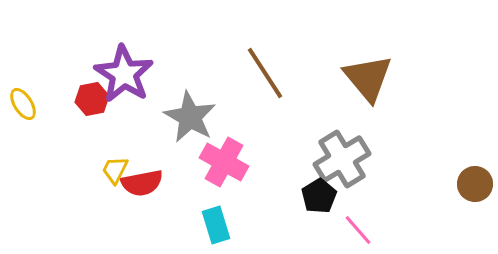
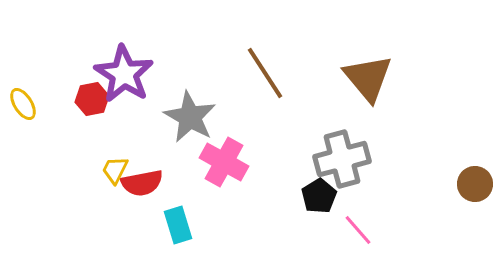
gray cross: rotated 16 degrees clockwise
cyan rectangle: moved 38 px left
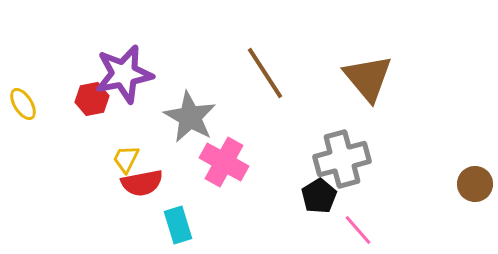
purple star: rotated 28 degrees clockwise
yellow trapezoid: moved 11 px right, 11 px up
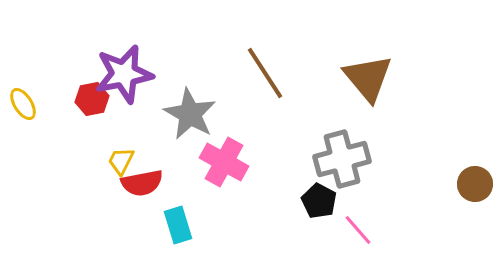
gray star: moved 3 px up
yellow trapezoid: moved 5 px left, 2 px down
black pentagon: moved 5 px down; rotated 12 degrees counterclockwise
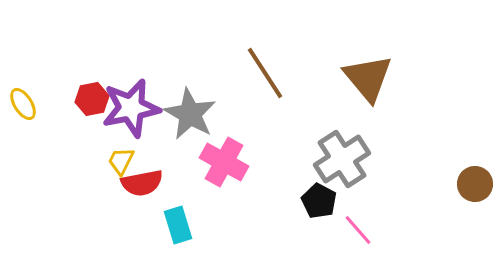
purple star: moved 7 px right, 34 px down
gray cross: rotated 18 degrees counterclockwise
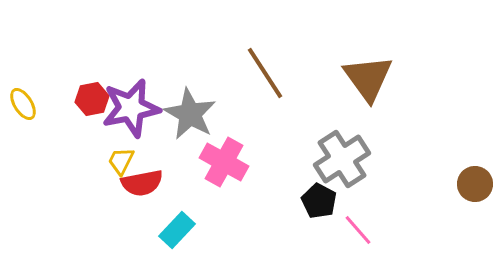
brown triangle: rotated 4 degrees clockwise
cyan rectangle: moved 1 px left, 5 px down; rotated 60 degrees clockwise
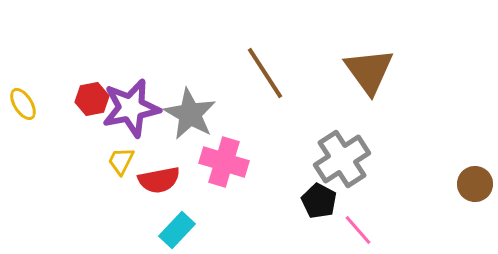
brown triangle: moved 1 px right, 7 px up
pink cross: rotated 12 degrees counterclockwise
red semicircle: moved 17 px right, 3 px up
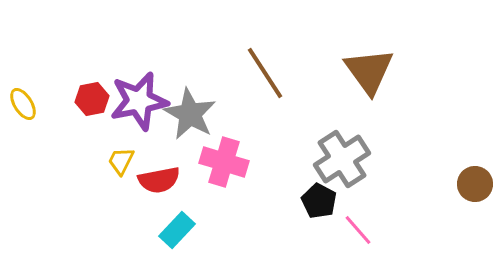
purple star: moved 8 px right, 7 px up
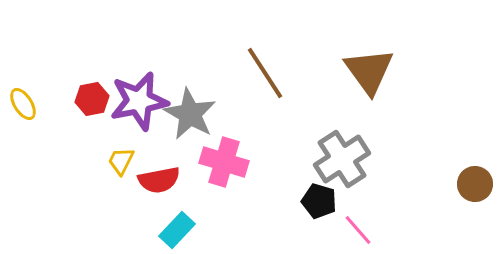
black pentagon: rotated 12 degrees counterclockwise
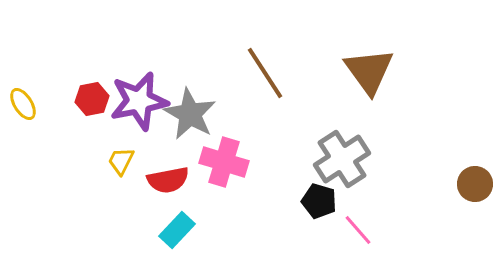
red semicircle: moved 9 px right
